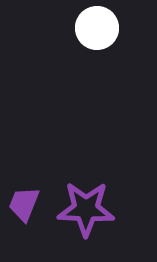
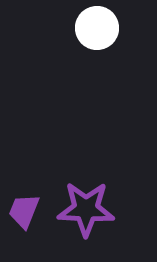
purple trapezoid: moved 7 px down
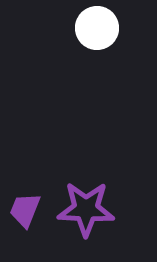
purple trapezoid: moved 1 px right, 1 px up
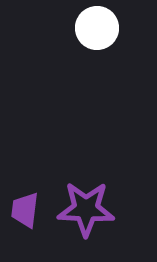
purple trapezoid: rotated 15 degrees counterclockwise
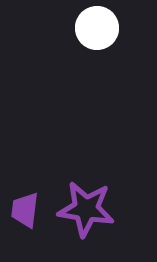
purple star: rotated 6 degrees clockwise
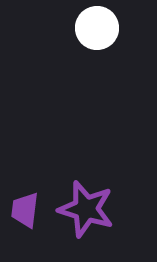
purple star: rotated 8 degrees clockwise
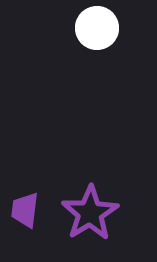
purple star: moved 4 px right, 4 px down; rotated 24 degrees clockwise
